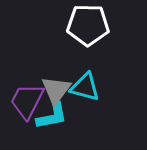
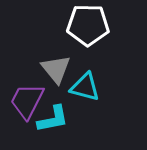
gray triangle: moved 21 px up; rotated 16 degrees counterclockwise
cyan L-shape: moved 1 px right, 3 px down
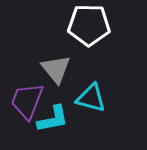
white pentagon: moved 1 px right
cyan triangle: moved 6 px right, 11 px down
purple trapezoid: rotated 6 degrees counterclockwise
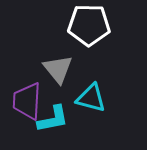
gray triangle: moved 2 px right
purple trapezoid: rotated 18 degrees counterclockwise
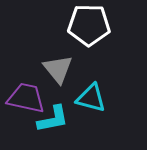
purple trapezoid: moved 1 px left, 3 px up; rotated 99 degrees clockwise
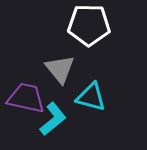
gray triangle: moved 2 px right
cyan triangle: moved 1 px up
cyan L-shape: rotated 28 degrees counterclockwise
